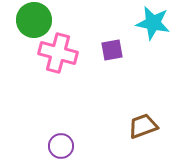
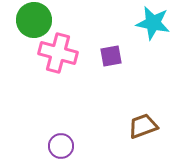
purple square: moved 1 px left, 6 px down
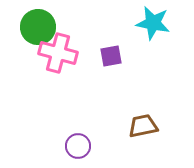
green circle: moved 4 px right, 7 px down
brown trapezoid: rotated 8 degrees clockwise
purple circle: moved 17 px right
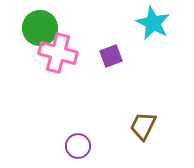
cyan star: rotated 16 degrees clockwise
green circle: moved 2 px right, 1 px down
purple square: rotated 10 degrees counterclockwise
brown trapezoid: rotated 52 degrees counterclockwise
